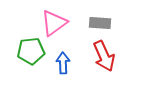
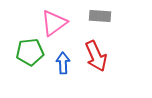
gray rectangle: moved 7 px up
green pentagon: moved 1 px left, 1 px down
red arrow: moved 8 px left
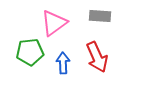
red arrow: moved 1 px right, 1 px down
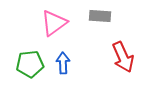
green pentagon: moved 12 px down
red arrow: moved 26 px right
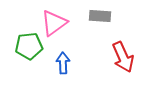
green pentagon: moved 1 px left, 18 px up
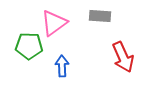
green pentagon: rotated 8 degrees clockwise
blue arrow: moved 1 px left, 3 px down
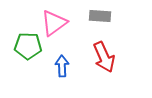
green pentagon: moved 1 px left
red arrow: moved 19 px left
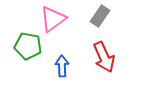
gray rectangle: rotated 60 degrees counterclockwise
pink triangle: moved 1 px left, 4 px up
green pentagon: rotated 8 degrees clockwise
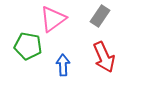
blue arrow: moved 1 px right, 1 px up
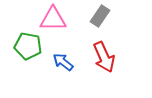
pink triangle: rotated 36 degrees clockwise
blue arrow: moved 3 px up; rotated 50 degrees counterclockwise
